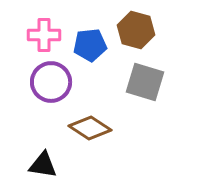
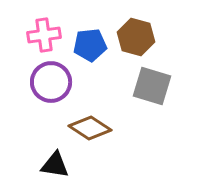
brown hexagon: moved 7 px down
pink cross: rotated 8 degrees counterclockwise
gray square: moved 7 px right, 4 px down
black triangle: moved 12 px right
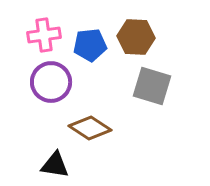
brown hexagon: rotated 12 degrees counterclockwise
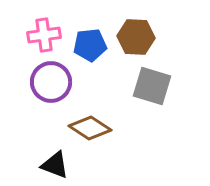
black triangle: rotated 12 degrees clockwise
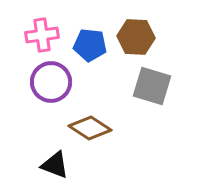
pink cross: moved 2 px left
blue pentagon: rotated 12 degrees clockwise
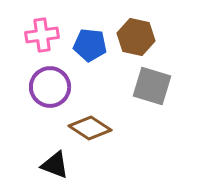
brown hexagon: rotated 9 degrees clockwise
purple circle: moved 1 px left, 5 px down
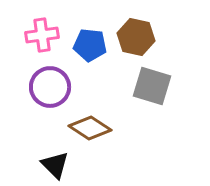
black triangle: rotated 24 degrees clockwise
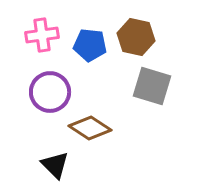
purple circle: moved 5 px down
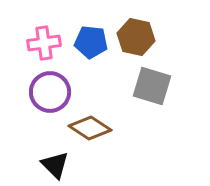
pink cross: moved 2 px right, 8 px down
blue pentagon: moved 1 px right, 3 px up
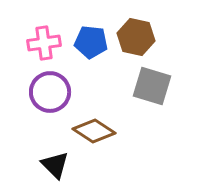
brown diamond: moved 4 px right, 3 px down
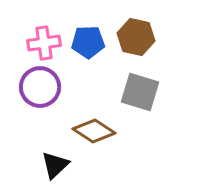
blue pentagon: moved 3 px left; rotated 8 degrees counterclockwise
gray square: moved 12 px left, 6 px down
purple circle: moved 10 px left, 5 px up
black triangle: rotated 32 degrees clockwise
